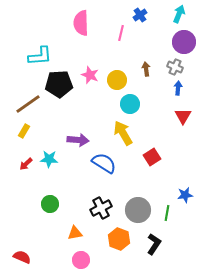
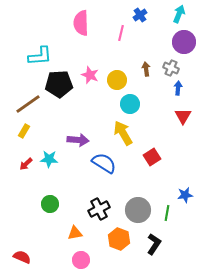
gray cross: moved 4 px left, 1 px down
black cross: moved 2 px left, 1 px down
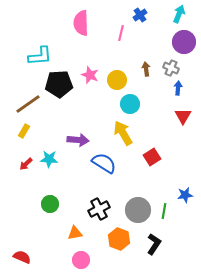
green line: moved 3 px left, 2 px up
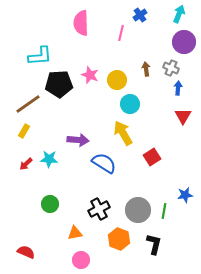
black L-shape: rotated 20 degrees counterclockwise
red semicircle: moved 4 px right, 5 px up
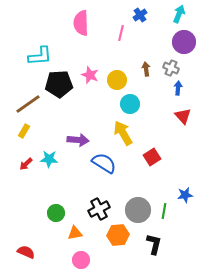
red triangle: rotated 12 degrees counterclockwise
green circle: moved 6 px right, 9 px down
orange hexagon: moved 1 px left, 4 px up; rotated 25 degrees counterclockwise
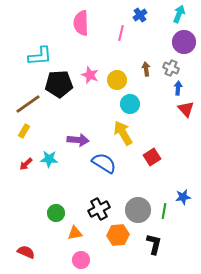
red triangle: moved 3 px right, 7 px up
blue star: moved 2 px left, 2 px down
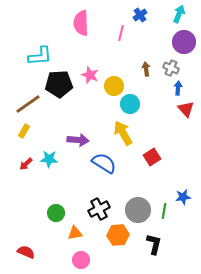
yellow circle: moved 3 px left, 6 px down
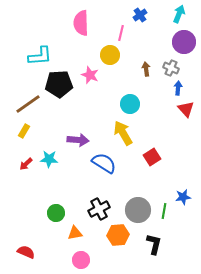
yellow circle: moved 4 px left, 31 px up
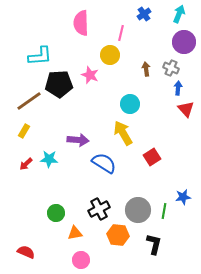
blue cross: moved 4 px right, 1 px up
brown line: moved 1 px right, 3 px up
orange hexagon: rotated 10 degrees clockwise
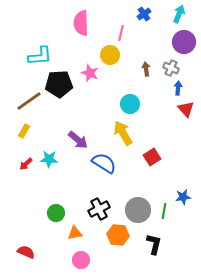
pink star: moved 2 px up
purple arrow: rotated 35 degrees clockwise
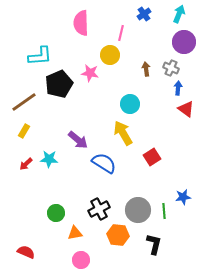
pink star: rotated 12 degrees counterclockwise
black pentagon: rotated 20 degrees counterclockwise
brown line: moved 5 px left, 1 px down
red triangle: rotated 12 degrees counterclockwise
green line: rotated 14 degrees counterclockwise
